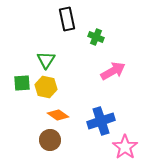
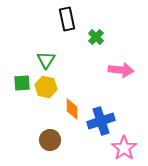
green cross: rotated 21 degrees clockwise
pink arrow: moved 8 px right, 1 px up; rotated 35 degrees clockwise
orange diamond: moved 14 px right, 6 px up; rotated 55 degrees clockwise
pink star: moved 1 px left, 1 px down
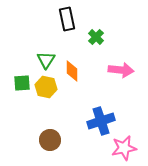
orange diamond: moved 38 px up
pink star: rotated 25 degrees clockwise
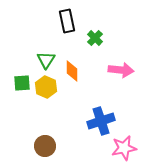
black rectangle: moved 2 px down
green cross: moved 1 px left, 1 px down
yellow hexagon: rotated 10 degrees clockwise
brown circle: moved 5 px left, 6 px down
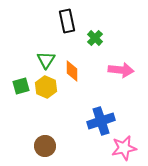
green square: moved 1 px left, 3 px down; rotated 12 degrees counterclockwise
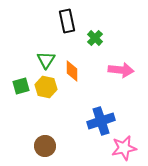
yellow hexagon: rotated 10 degrees counterclockwise
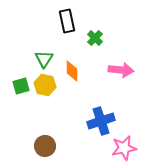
green triangle: moved 2 px left, 1 px up
yellow hexagon: moved 1 px left, 2 px up
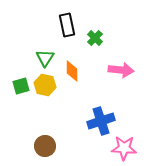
black rectangle: moved 4 px down
green triangle: moved 1 px right, 1 px up
pink star: rotated 15 degrees clockwise
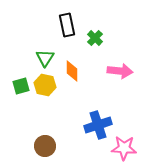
pink arrow: moved 1 px left, 1 px down
blue cross: moved 3 px left, 4 px down
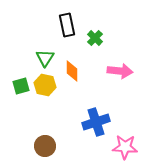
blue cross: moved 2 px left, 3 px up
pink star: moved 1 px right, 1 px up
